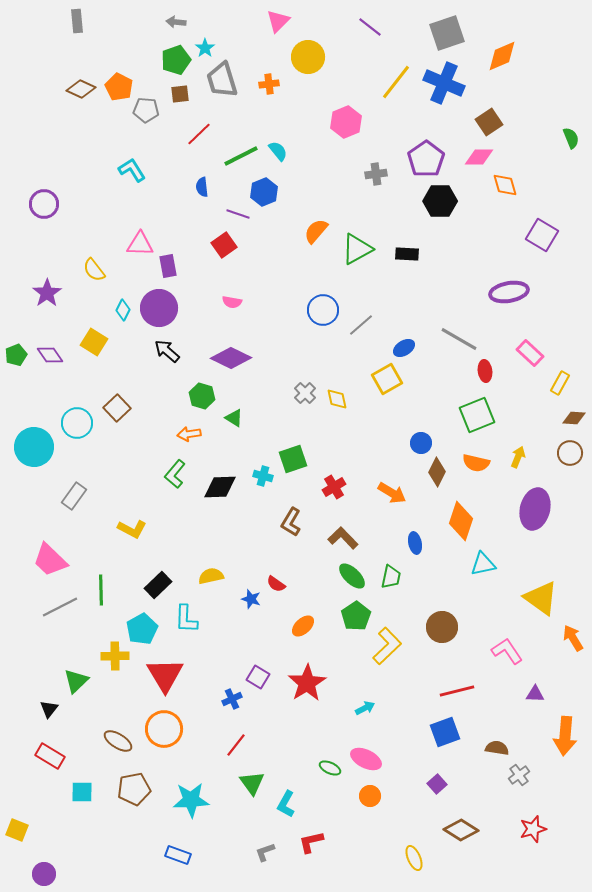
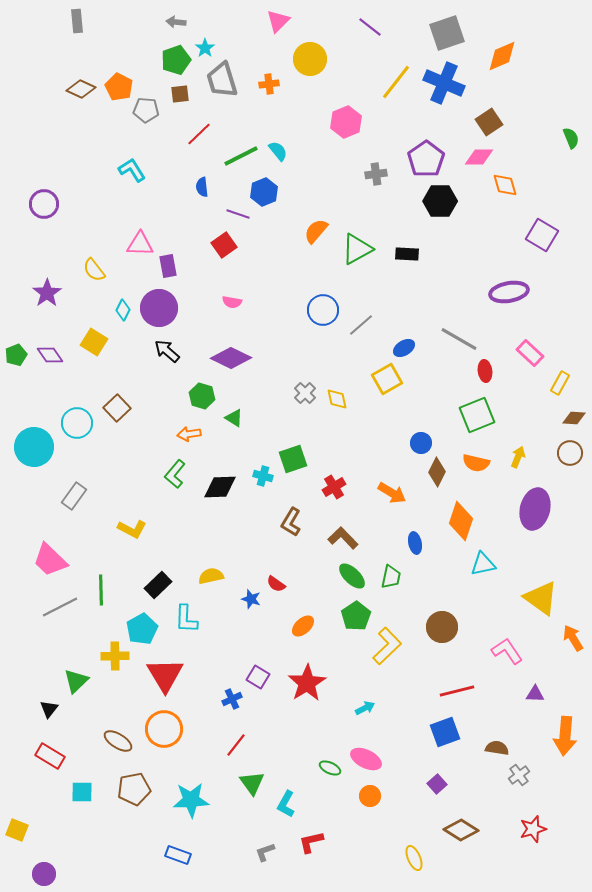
yellow circle at (308, 57): moved 2 px right, 2 px down
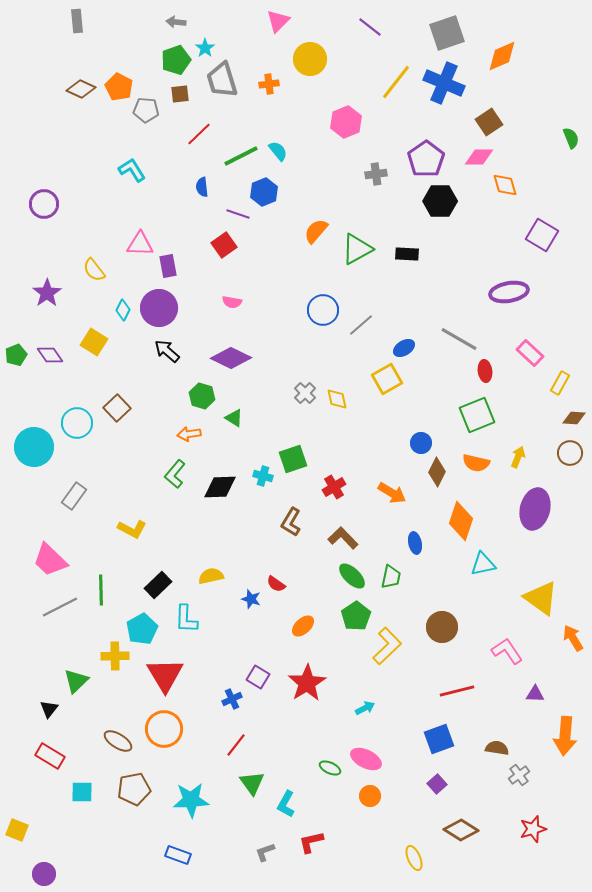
blue square at (445, 732): moved 6 px left, 7 px down
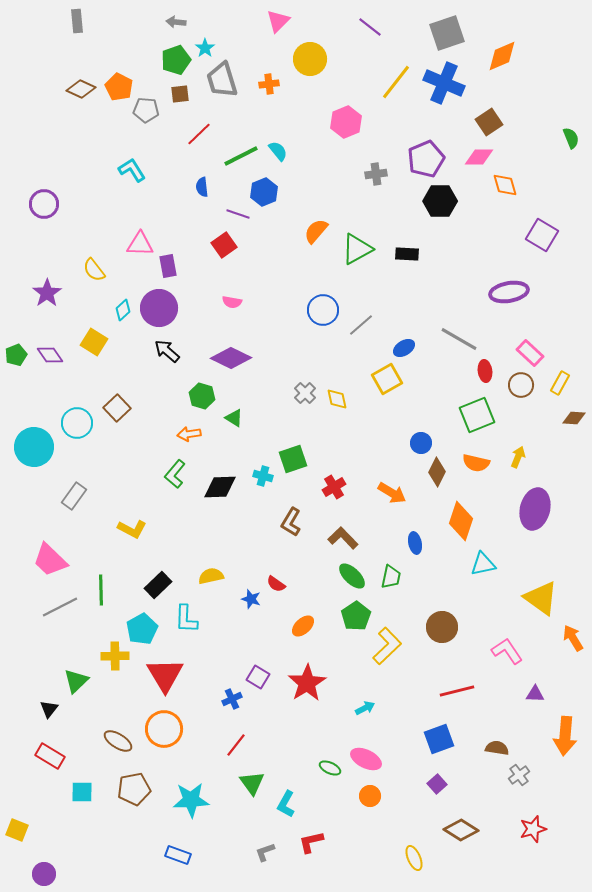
purple pentagon at (426, 159): rotated 12 degrees clockwise
cyan diamond at (123, 310): rotated 20 degrees clockwise
brown circle at (570, 453): moved 49 px left, 68 px up
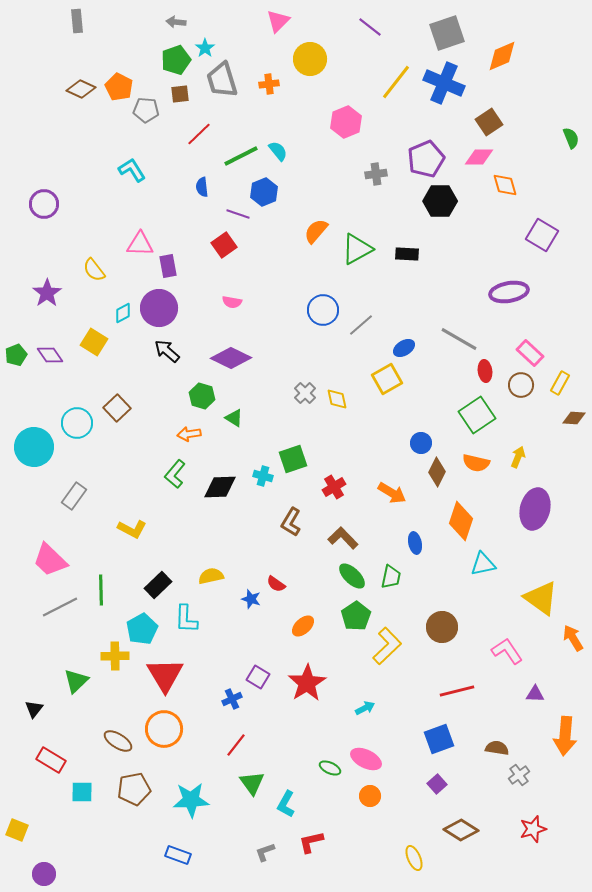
cyan diamond at (123, 310): moved 3 px down; rotated 15 degrees clockwise
green square at (477, 415): rotated 12 degrees counterclockwise
black triangle at (49, 709): moved 15 px left
red rectangle at (50, 756): moved 1 px right, 4 px down
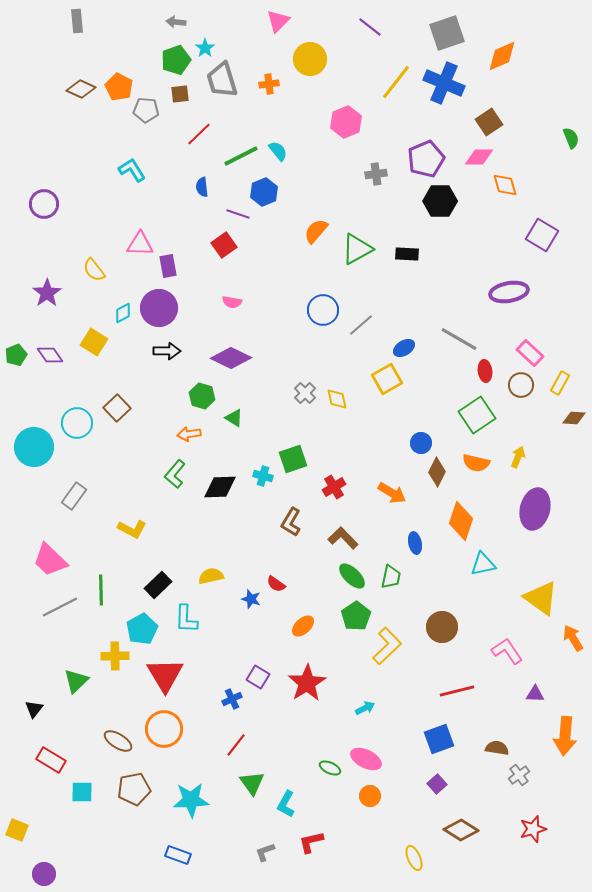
black arrow at (167, 351): rotated 140 degrees clockwise
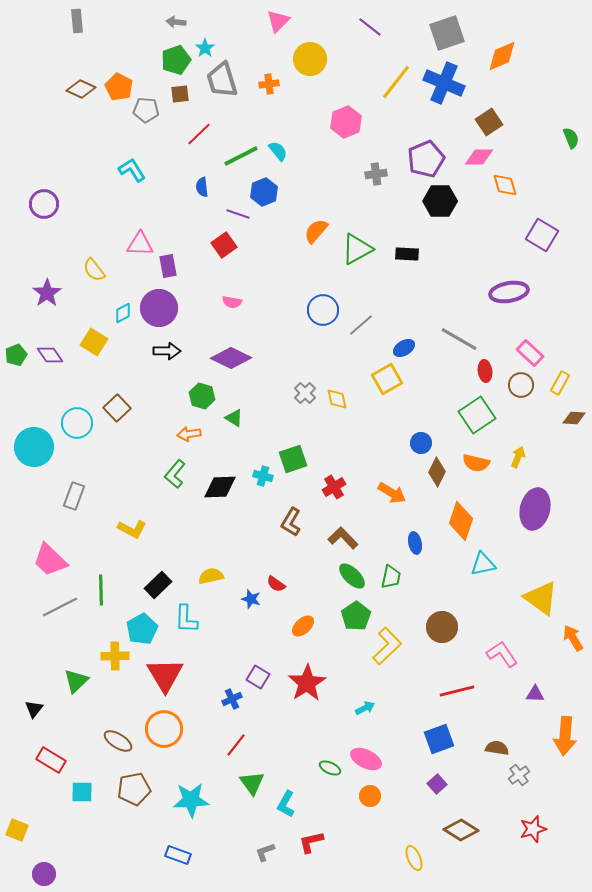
gray rectangle at (74, 496): rotated 16 degrees counterclockwise
pink L-shape at (507, 651): moved 5 px left, 3 px down
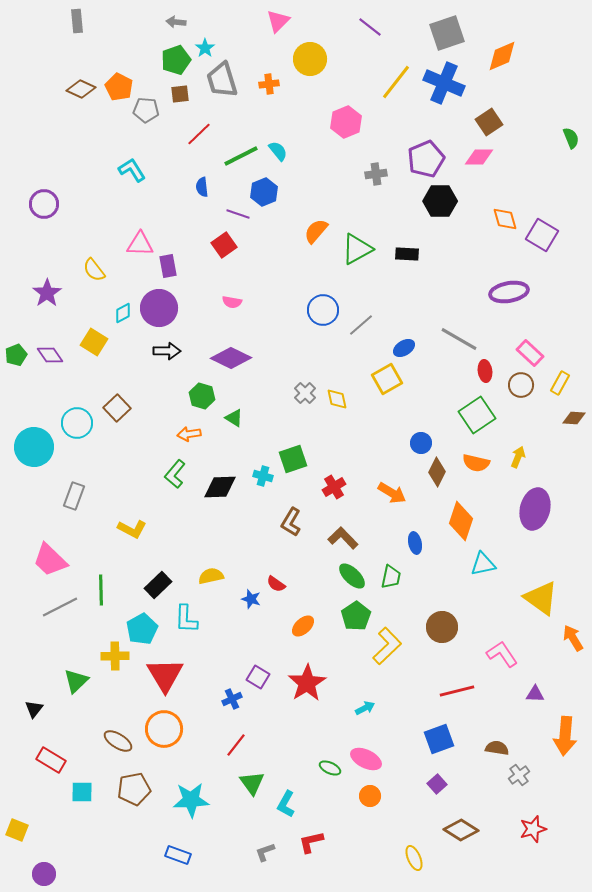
orange diamond at (505, 185): moved 34 px down
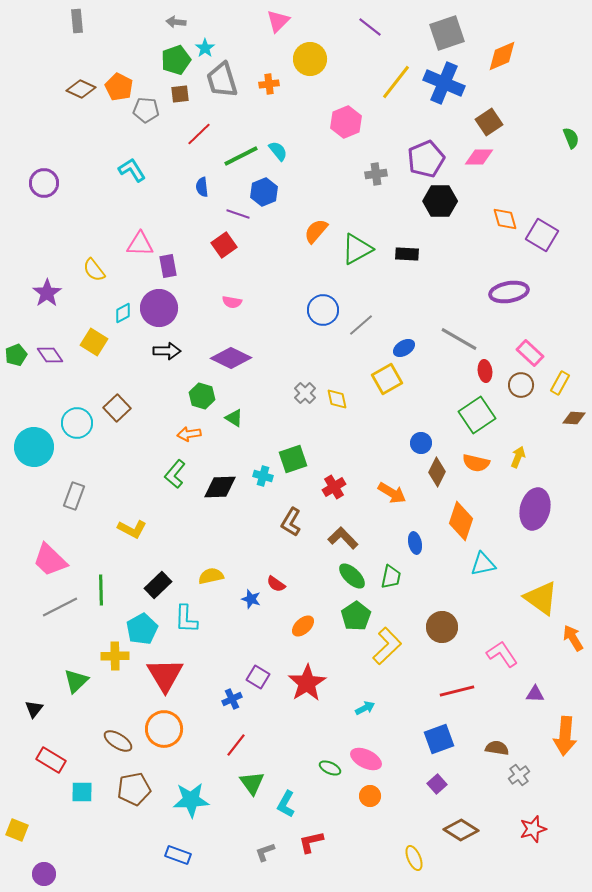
purple circle at (44, 204): moved 21 px up
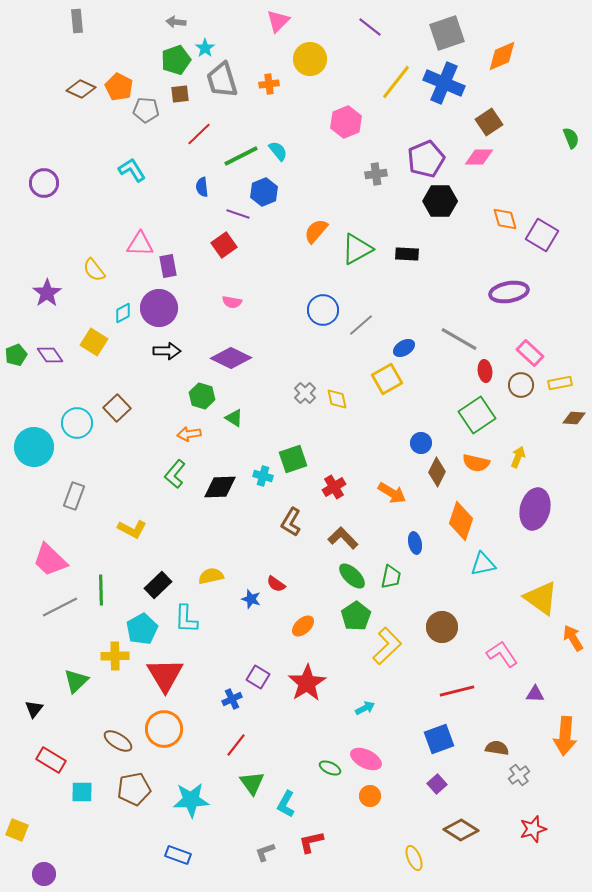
yellow rectangle at (560, 383): rotated 50 degrees clockwise
